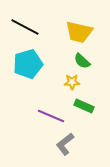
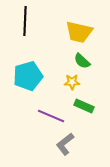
black line: moved 6 px up; rotated 64 degrees clockwise
cyan pentagon: moved 12 px down
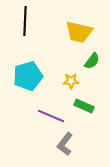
green semicircle: moved 10 px right; rotated 96 degrees counterclockwise
yellow star: moved 1 px left, 1 px up
gray L-shape: rotated 15 degrees counterclockwise
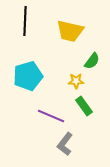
yellow trapezoid: moved 9 px left, 1 px up
yellow star: moved 5 px right
green rectangle: rotated 30 degrees clockwise
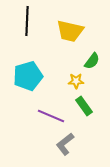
black line: moved 2 px right
gray L-shape: rotated 15 degrees clockwise
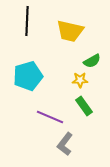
green semicircle: rotated 24 degrees clockwise
yellow star: moved 4 px right, 1 px up
purple line: moved 1 px left, 1 px down
gray L-shape: rotated 15 degrees counterclockwise
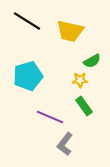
black line: rotated 60 degrees counterclockwise
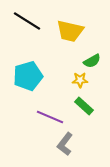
green rectangle: rotated 12 degrees counterclockwise
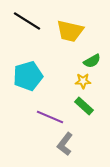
yellow star: moved 3 px right, 1 px down
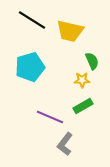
black line: moved 5 px right, 1 px up
green semicircle: rotated 84 degrees counterclockwise
cyan pentagon: moved 2 px right, 9 px up
yellow star: moved 1 px left, 1 px up
green rectangle: moved 1 px left; rotated 72 degrees counterclockwise
